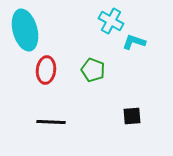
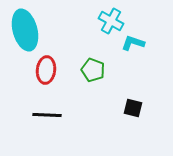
cyan L-shape: moved 1 px left, 1 px down
black square: moved 1 px right, 8 px up; rotated 18 degrees clockwise
black line: moved 4 px left, 7 px up
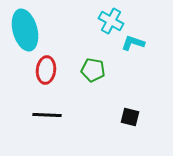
green pentagon: rotated 10 degrees counterclockwise
black square: moved 3 px left, 9 px down
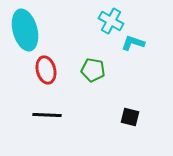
red ellipse: rotated 20 degrees counterclockwise
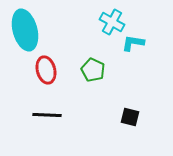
cyan cross: moved 1 px right, 1 px down
cyan L-shape: rotated 10 degrees counterclockwise
green pentagon: rotated 15 degrees clockwise
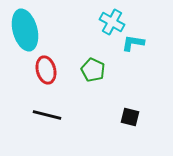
black line: rotated 12 degrees clockwise
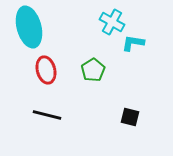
cyan ellipse: moved 4 px right, 3 px up
green pentagon: rotated 15 degrees clockwise
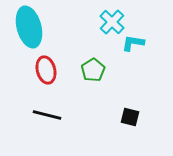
cyan cross: rotated 15 degrees clockwise
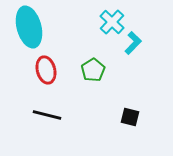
cyan L-shape: rotated 125 degrees clockwise
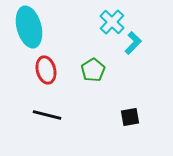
black square: rotated 24 degrees counterclockwise
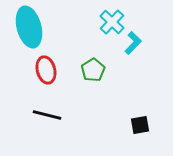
black square: moved 10 px right, 8 px down
